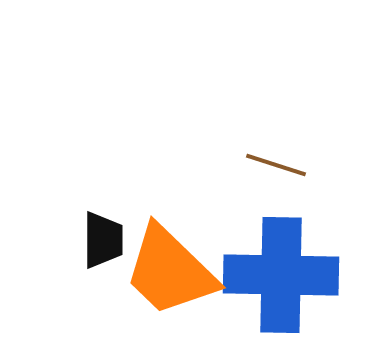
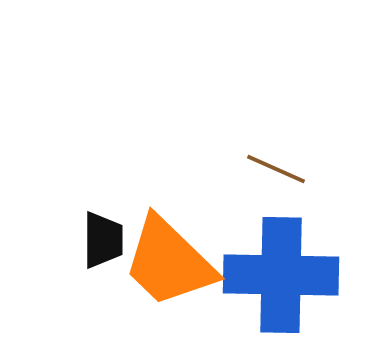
brown line: moved 4 px down; rotated 6 degrees clockwise
orange trapezoid: moved 1 px left, 9 px up
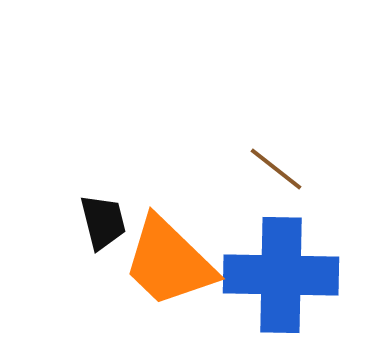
brown line: rotated 14 degrees clockwise
black trapezoid: moved 18 px up; rotated 14 degrees counterclockwise
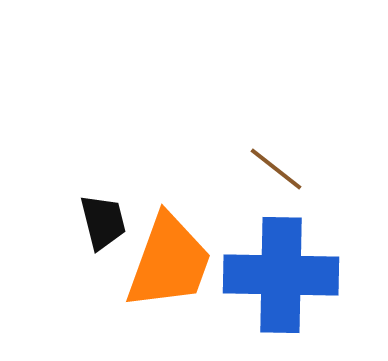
orange trapezoid: rotated 114 degrees counterclockwise
